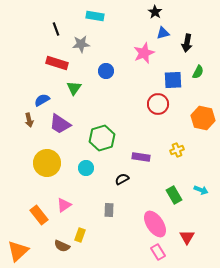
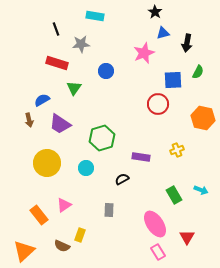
orange triangle: moved 6 px right
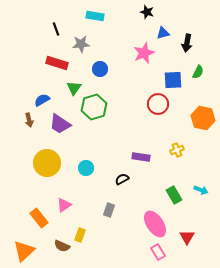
black star: moved 8 px left; rotated 16 degrees counterclockwise
blue circle: moved 6 px left, 2 px up
green hexagon: moved 8 px left, 31 px up
gray rectangle: rotated 16 degrees clockwise
orange rectangle: moved 3 px down
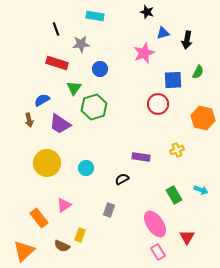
black arrow: moved 3 px up
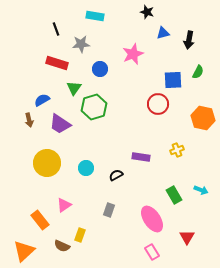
black arrow: moved 2 px right
pink star: moved 11 px left, 1 px down
black semicircle: moved 6 px left, 4 px up
orange rectangle: moved 1 px right, 2 px down
pink ellipse: moved 3 px left, 5 px up
pink rectangle: moved 6 px left
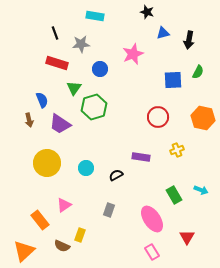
black line: moved 1 px left, 4 px down
blue semicircle: rotated 98 degrees clockwise
red circle: moved 13 px down
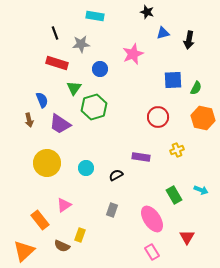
green semicircle: moved 2 px left, 16 px down
gray rectangle: moved 3 px right
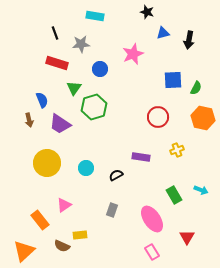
yellow rectangle: rotated 64 degrees clockwise
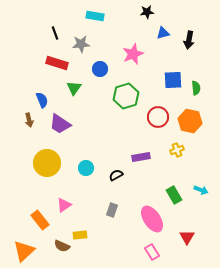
black star: rotated 24 degrees counterclockwise
green semicircle: rotated 32 degrees counterclockwise
green hexagon: moved 32 px right, 11 px up
orange hexagon: moved 13 px left, 3 px down
purple rectangle: rotated 18 degrees counterclockwise
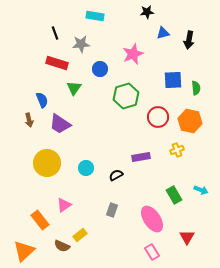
yellow rectangle: rotated 32 degrees counterclockwise
